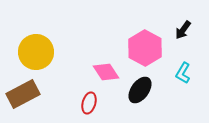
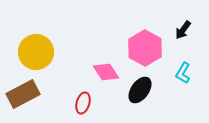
red ellipse: moved 6 px left
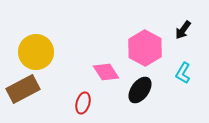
brown rectangle: moved 5 px up
